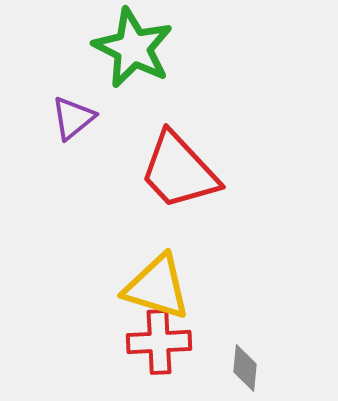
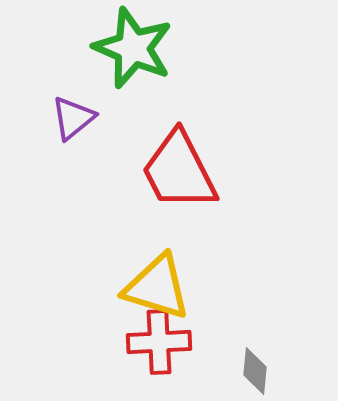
green star: rotated 4 degrees counterclockwise
red trapezoid: rotated 16 degrees clockwise
gray diamond: moved 10 px right, 3 px down
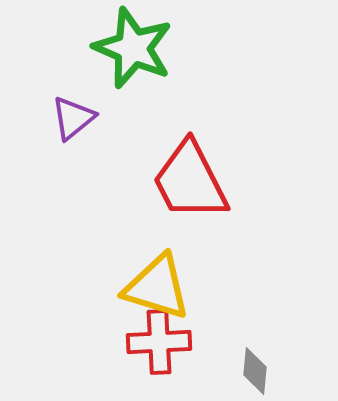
red trapezoid: moved 11 px right, 10 px down
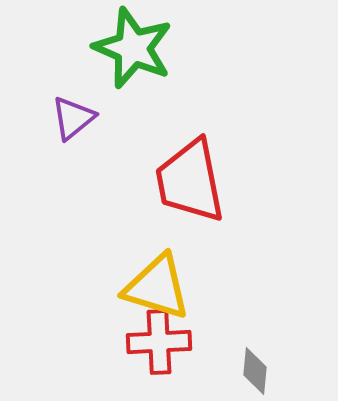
red trapezoid: rotated 16 degrees clockwise
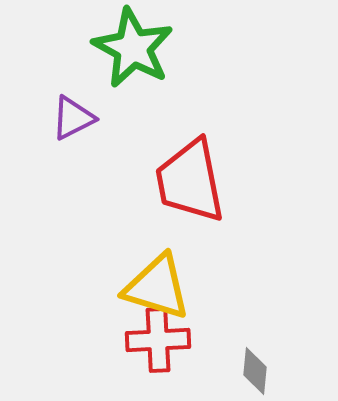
green star: rotated 6 degrees clockwise
purple triangle: rotated 12 degrees clockwise
red cross: moved 1 px left, 2 px up
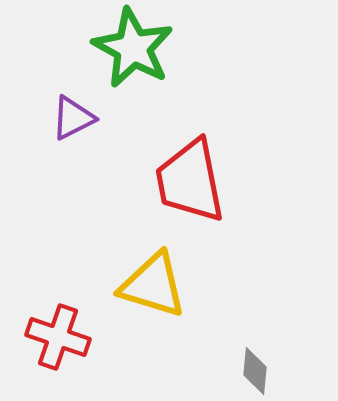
yellow triangle: moved 4 px left, 2 px up
red cross: moved 100 px left, 3 px up; rotated 22 degrees clockwise
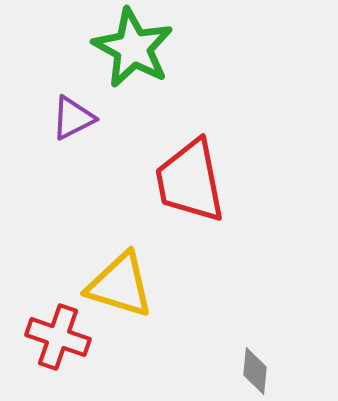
yellow triangle: moved 33 px left
